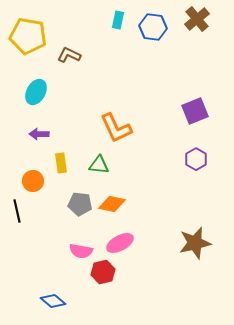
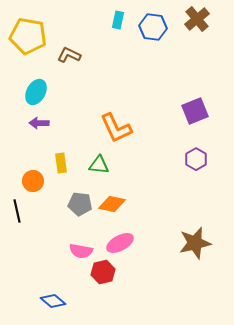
purple arrow: moved 11 px up
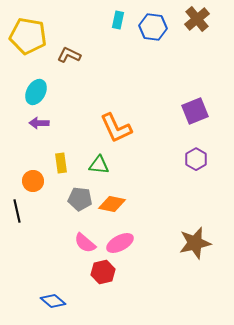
gray pentagon: moved 5 px up
pink semicircle: moved 4 px right, 8 px up; rotated 30 degrees clockwise
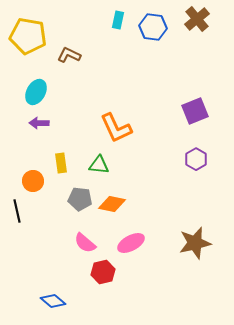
pink ellipse: moved 11 px right
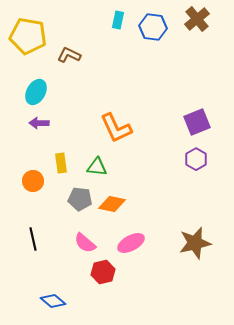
purple square: moved 2 px right, 11 px down
green triangle: moved 2 px left, 2 px down
black line: moved 16 px right, 28 px down
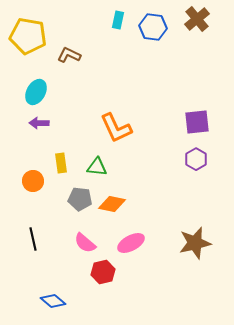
purple square: rotated 16 degrees clockwise
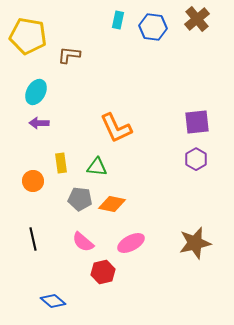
brown L-shape: rotated 20 degrees counterclockwise
pink semicircle: moved 2 px left, 1 px up
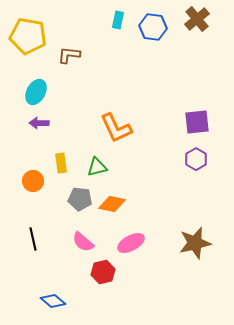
green triangle: rotated 20 degrees counterclockwise
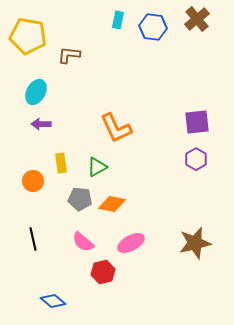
purple arrow: moved 2 px right, 1 px down
green triangle: rotated 15 degrees counterclockwise
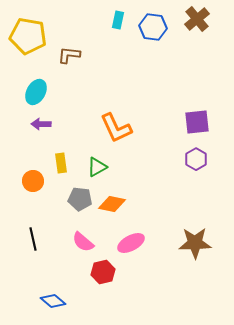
brown star: rotated 12 degrees clockwise
